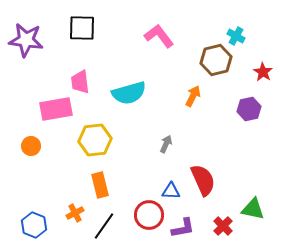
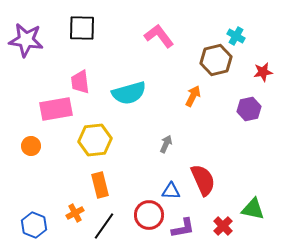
red star: rotated 30 degrees clockwise
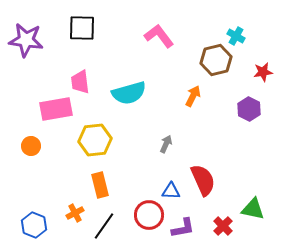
purple hexagon: rotated 20 degrees counterclockwise
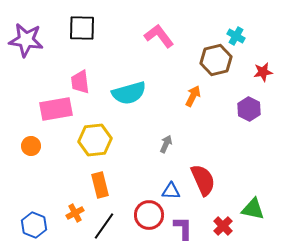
purple L-shape: rotated 80 degrees counterclockwise
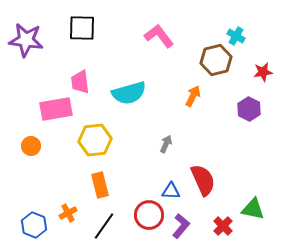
orange cross: moved 7 px left
purple L-shape: moved 2 px left, 2 px up; rotated 40 degrees clockwise
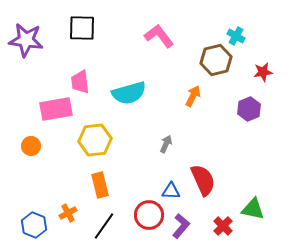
purple hexagon: rotated 10 degrees clockwise
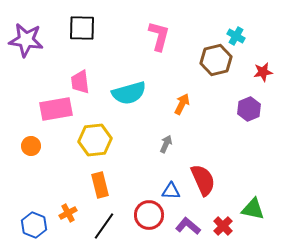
pink L-shape: rotated 52 degrees clockwise
orange arrow: moved 11 px left, 8 px down
purple L-shape: moved 7 px right; rotated 90 degrees counterclockwise
